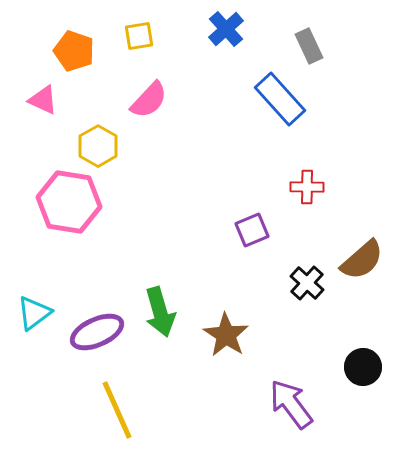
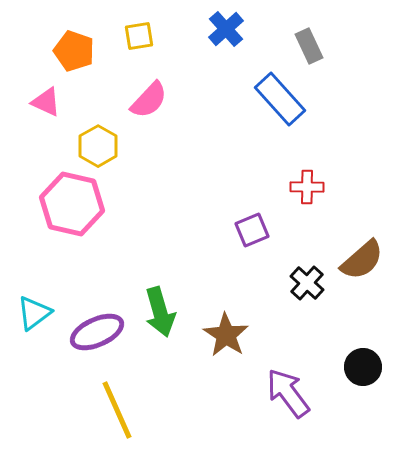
pink triangle: moved 3 px right, 2 px down
pink hexagon: moved 3 px right, 2 px down; rotated 4 degrees clockwise
purple arrow: moved 3 px left, 11 px up
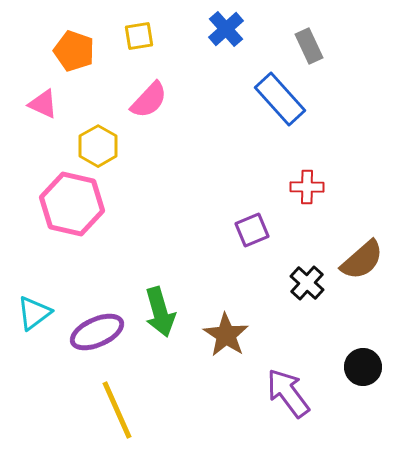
pink triangle: moved 3 px left, 2 px down
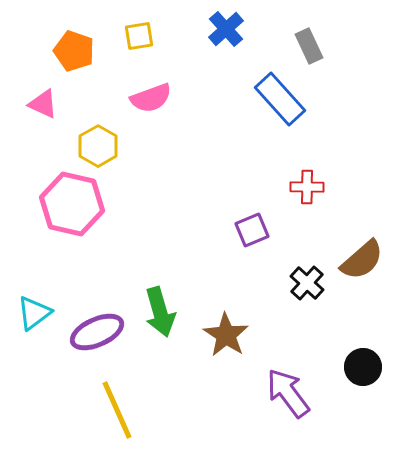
pink semicircle: moved 2 px right, 2 px up; rotated 27 degrees clockwise
